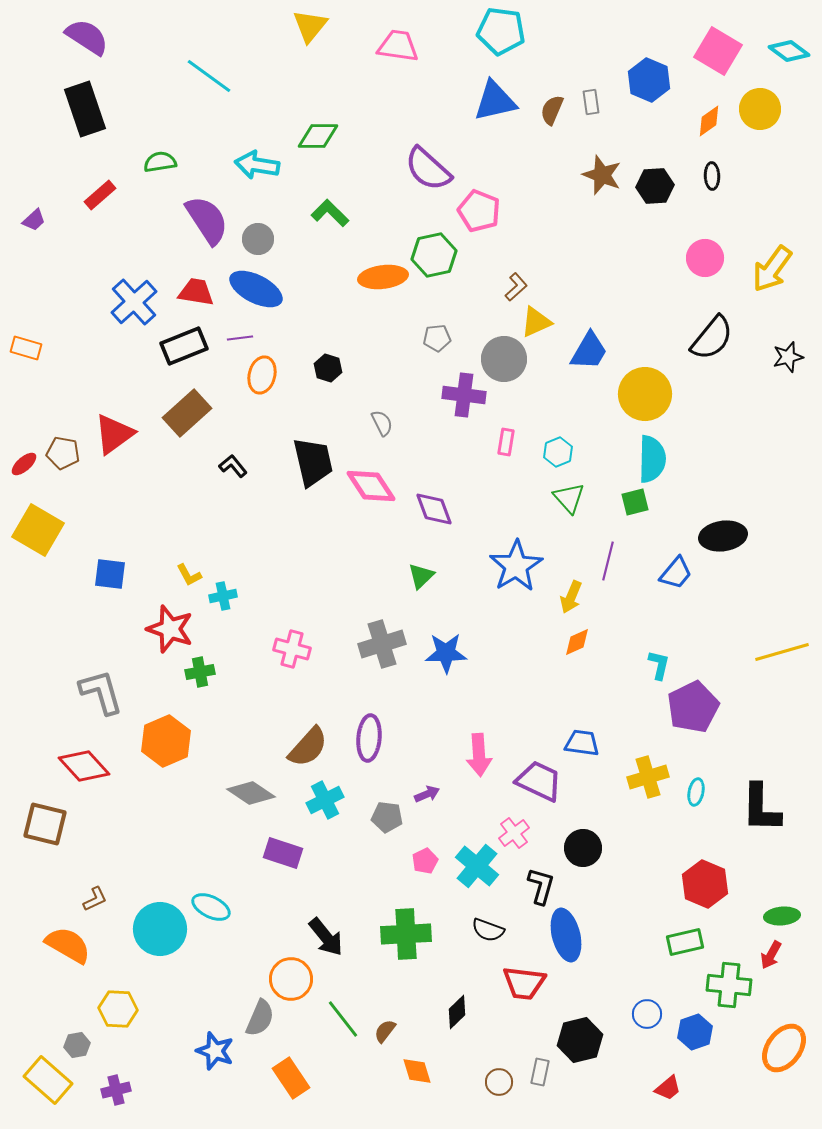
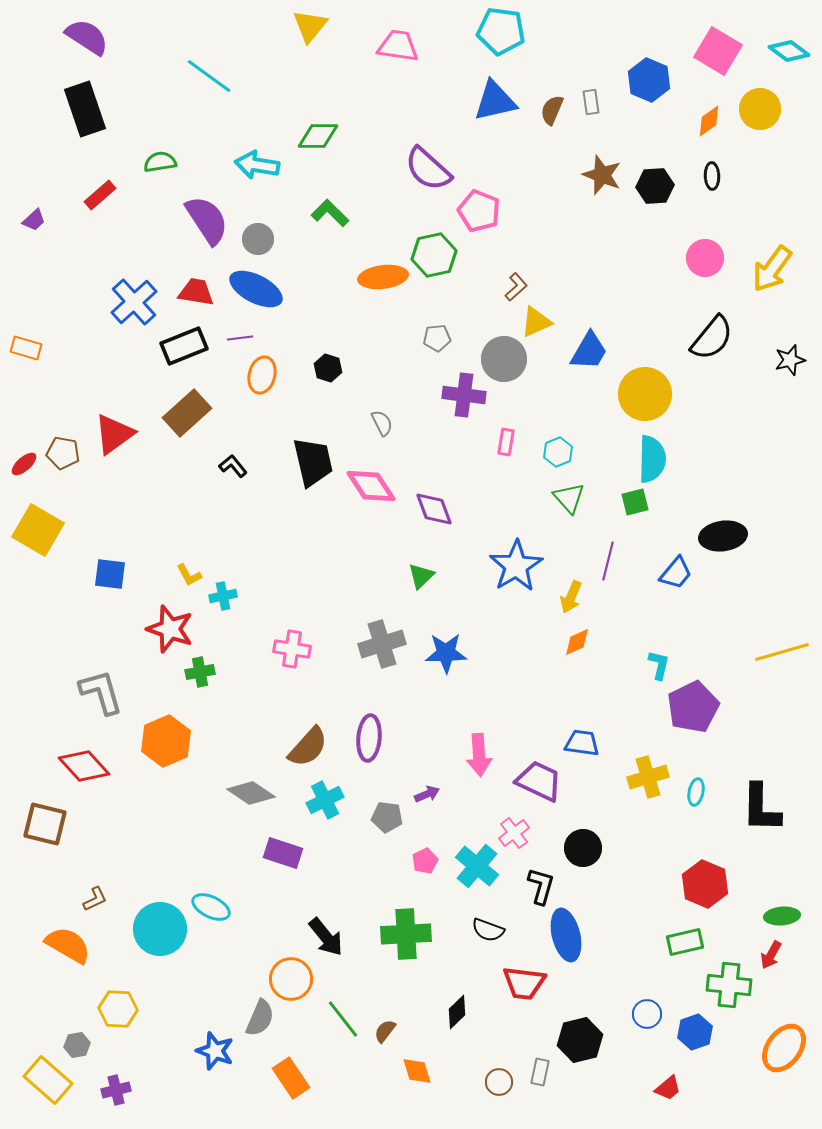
black star at (788, 357): moved 2 px right, 3 px down
pink cross at (292, 649): rotated 6 degrees counterclockwise
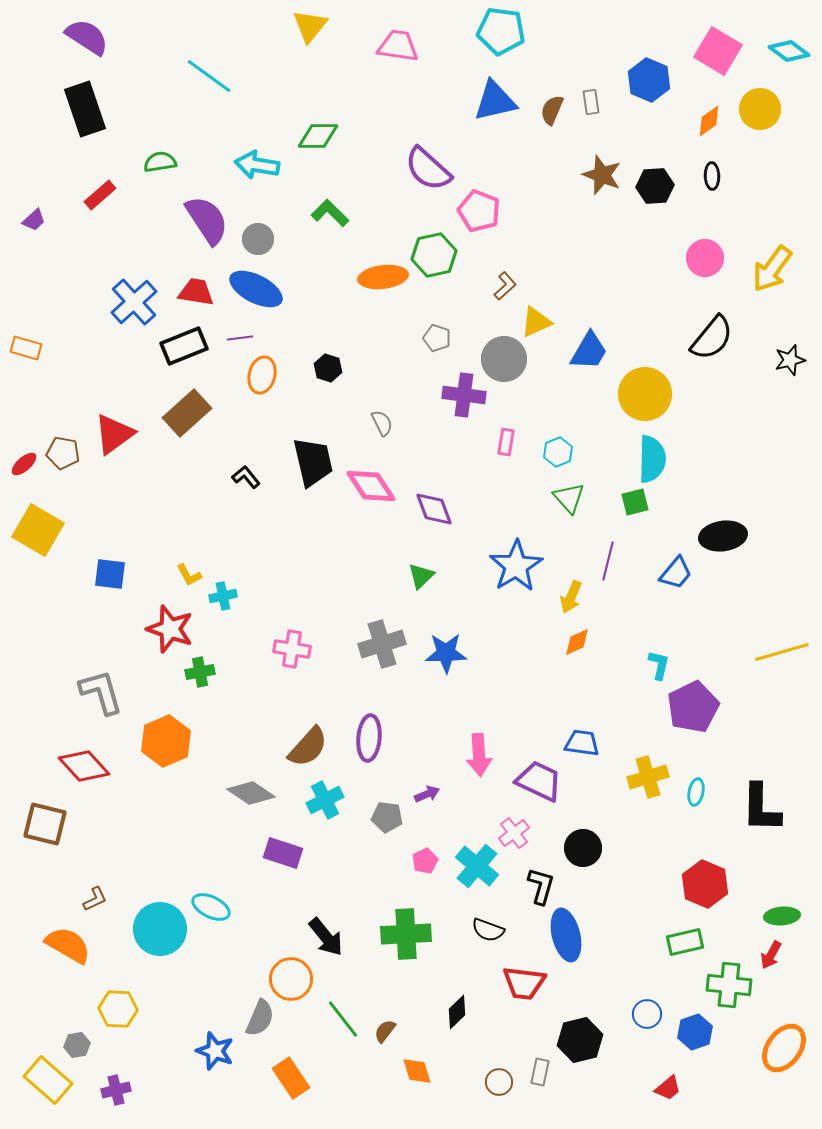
brown L-shape at (516, 287): moved 11 px left, 1 px up
gray pentagon at (437, 338): rotated 24 degrees clockwise
black L-shape at (233, 466): moved 13 px right, 11 px down
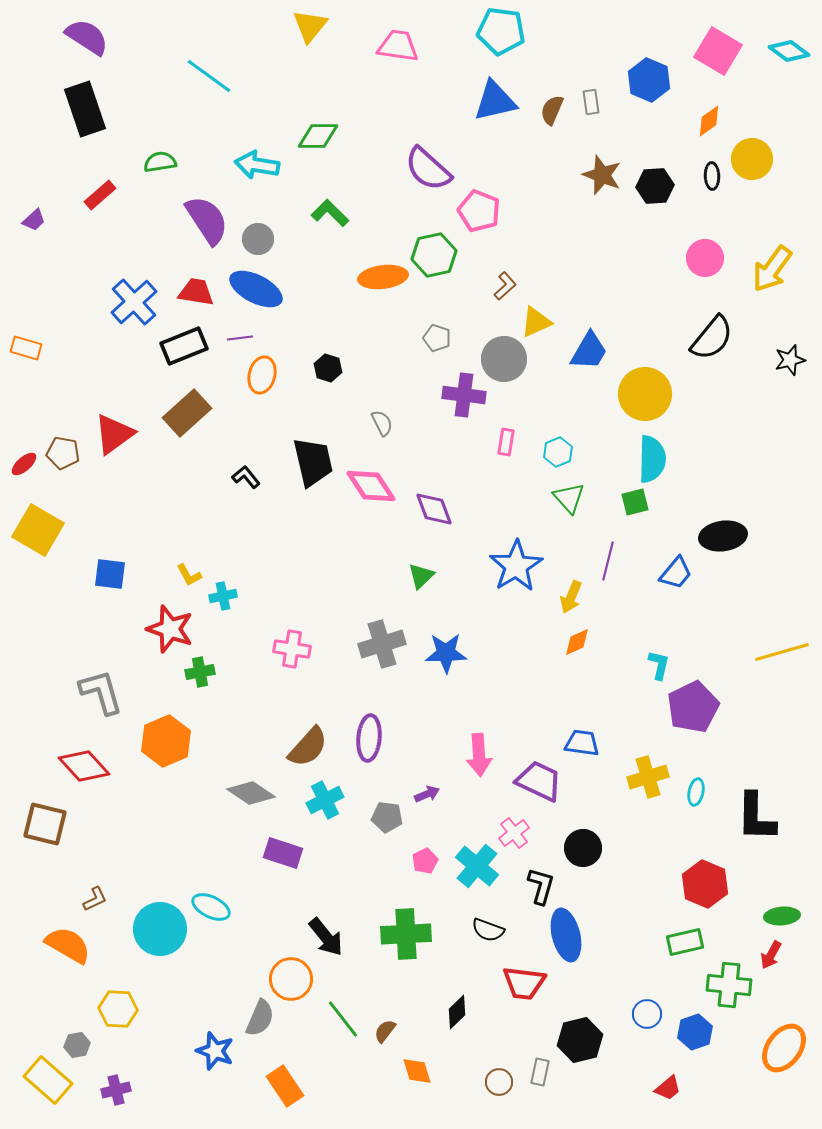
yellow circle at (760, 109): moved 8 px left, 50 px down
black L-shape at (761, 808): moved 5 px left, 9 px down
orange rectangle at (291, 1078): moved 6 px left, 8 px down
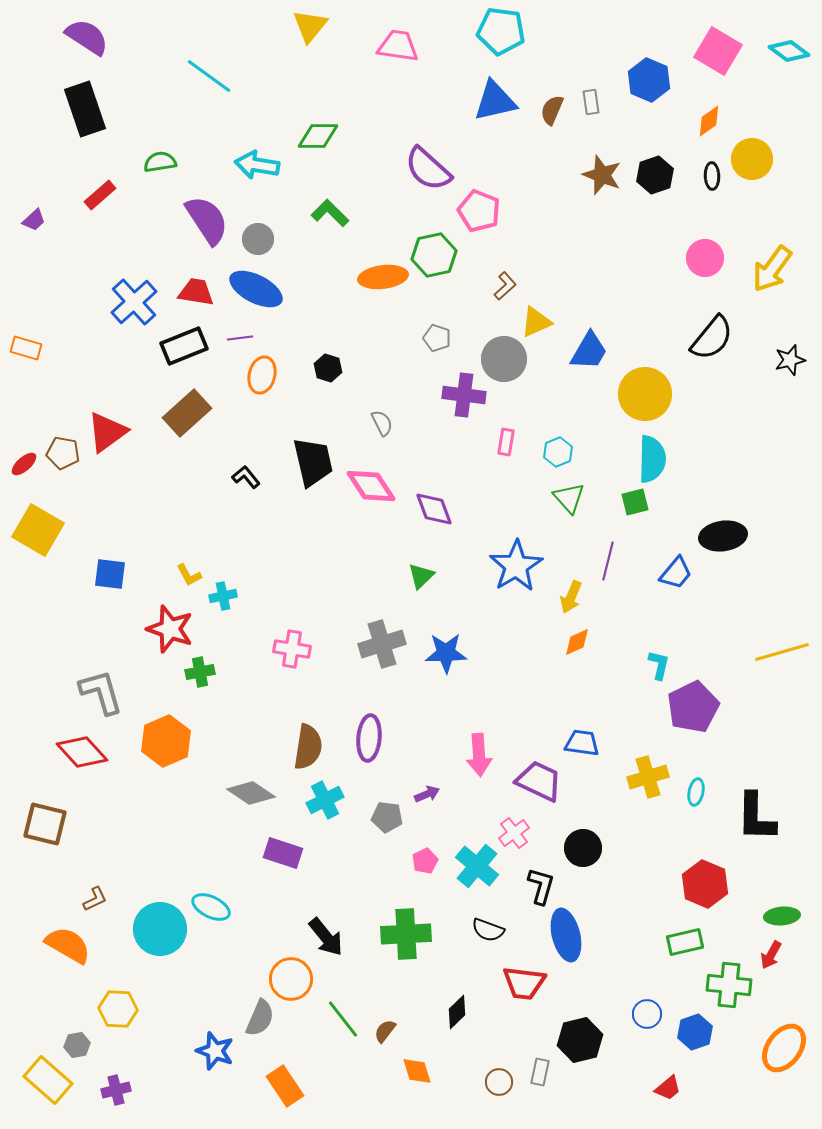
black hexagon at (655, 186): moved 11 px up; rotated 15 degrees counterclockwise
red triangle at (114, 434): moved 7 px left, 2 px up
brown semicircle at (308, 747): rotated 33 degrees counterclockwise
red diamond at (84, 766): moved 2 px left, 14 px up
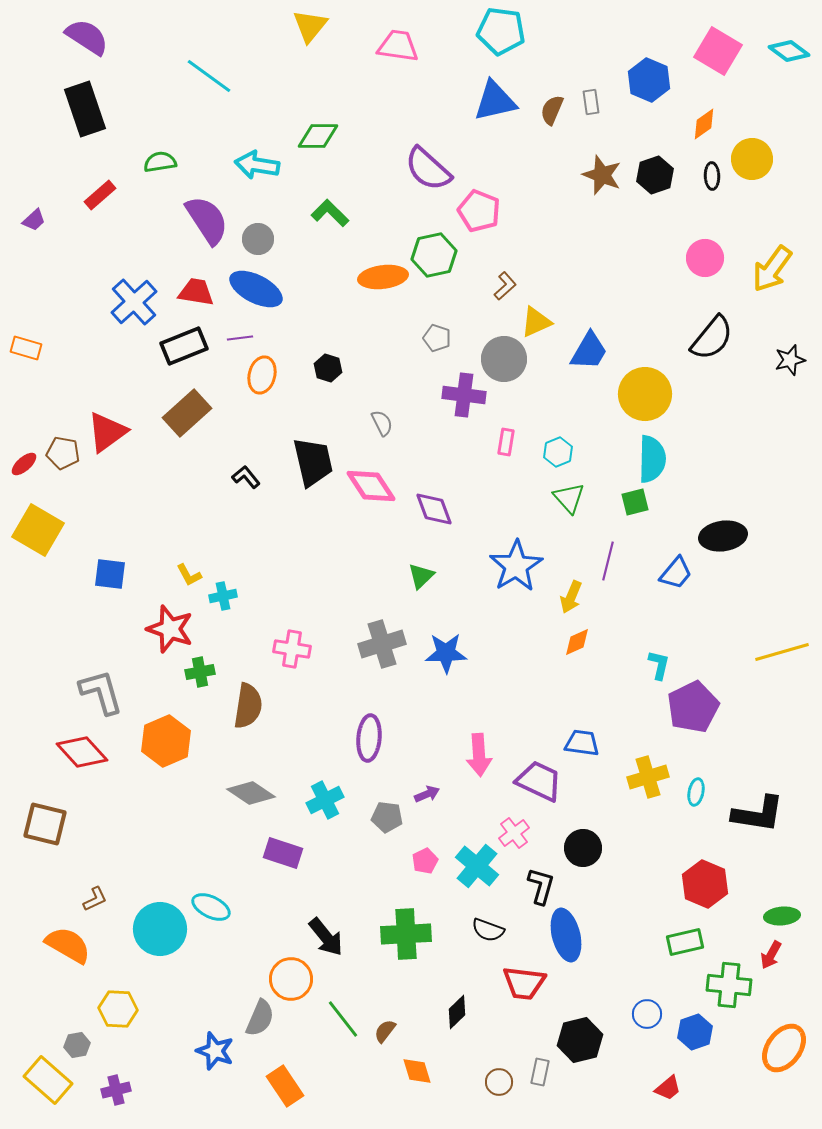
orange diamond at (709, 121): moved 5 px left, 3 px down
brown semicircle at (308, 747): moved 60 px left, 41 px up
black L-shape at (756, 817): moved 2 px right, 3 px up; rotated 82 degrees counterclockwise
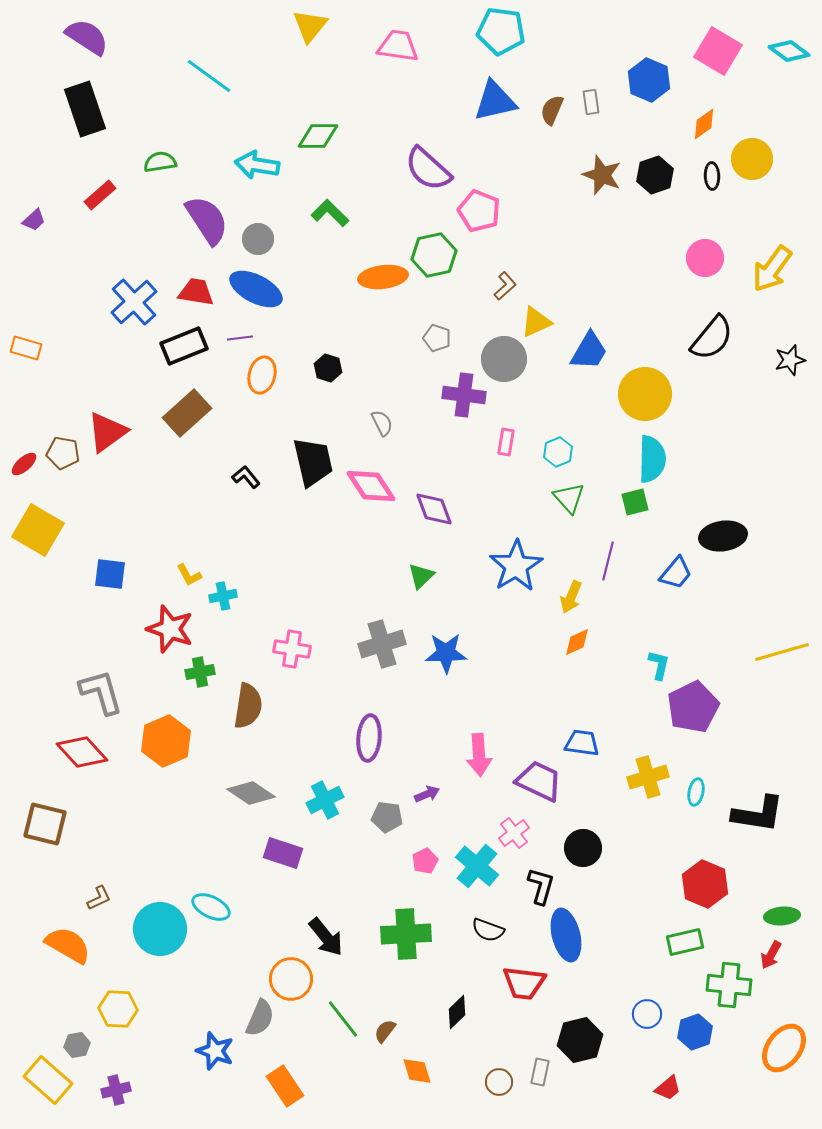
brown L-shape at (95, 899): moved 4 px right, 1 px up
